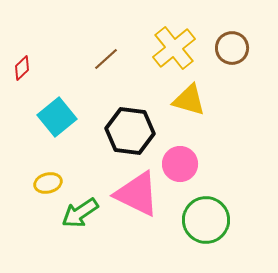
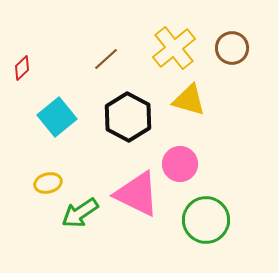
black hexagon: moved 2 px left, 14 px up; rotated 21 degrees clockwise
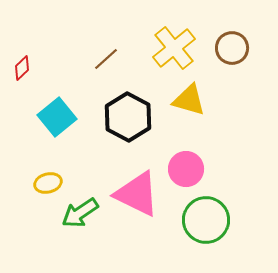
pink circle: moved 6 px right, 5 px down
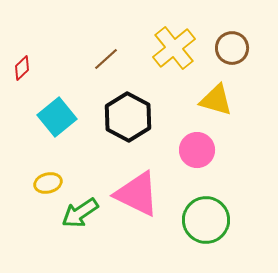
yellow triangle: moved 27 px right
pink circle: moved 11 px right, 19 px up
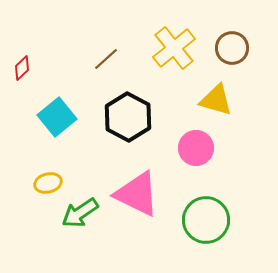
pink circle: moved 1 px left, 2 px up
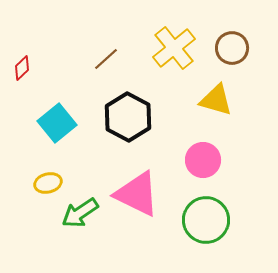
cyan square: moved 6 px down
pink circle: moved 7 px right, 12 px down
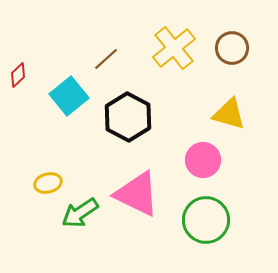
red diamond: moved 4 px left, 7 px down
yellow triangle: moved 13 px right, 14 px down
cyan square: moved 12 px right, 27 px up
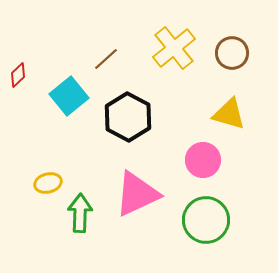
brown circle: moved 5 px down
pink triangle: rotated 51 degrees counterclockwise
green arrow: rotated 126 degrees clockwise
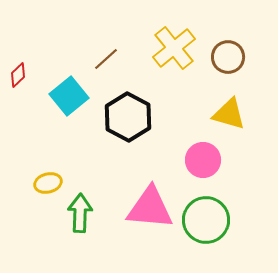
brown circle: moved 4 px left, 4 px down
pink triangle: moved 13 px right, 14 px down; rotated 30 degrees clockwise
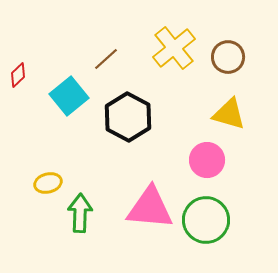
pink circle: moved 4 px right
